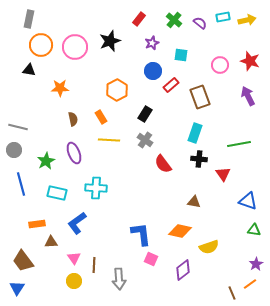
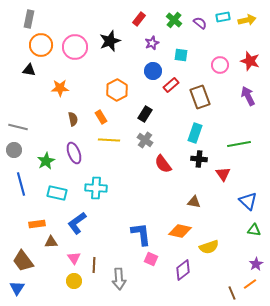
blue triangle at (248, 201): rotated 24 degrees clockwise
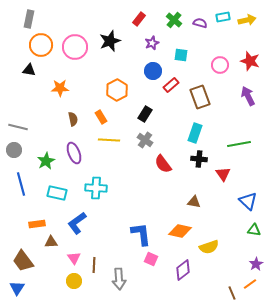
purple semicircle at (200, 23): rotated 24 degrees counterclockwise
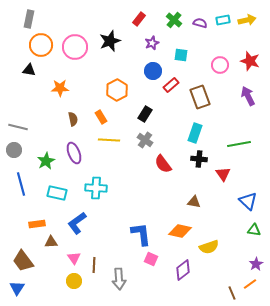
cyan rectangle at (223, 17): moved 3 px down
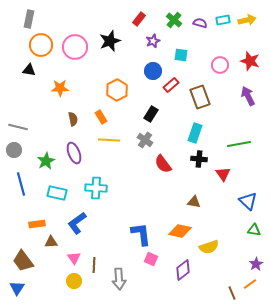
purple star at (152, 43): moved 1 px right, 2 px up
black rectangle at (145, 114): moved 6 px right
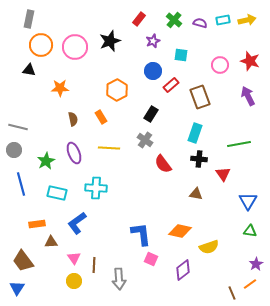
yellow line at (109, 140): moved 8 px down
blue triangle at (248, 201): rotated 18 degrees clockwise
brown triangle at (194, 202): moved 2 px right, 8 px up
green triangle at (254, 230): moved 4 px left, 1 px down
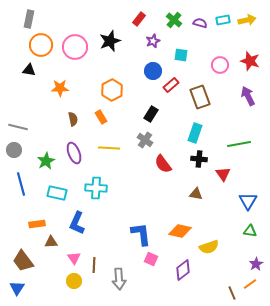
orange hexagon at (117, 90): moved 5 px left
blue L-shape at (77, 223): rotated 30 degrees counterclockwise
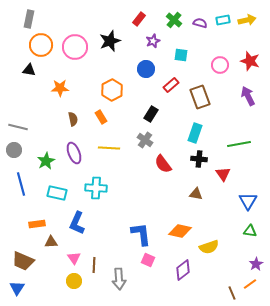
blue circle at (153, 71): moved 7 px left, 2 px up
pink square at (151, 259): moved 3 px left, 1 px down
brown trapezoid at (23, 261): rotated 30 degrees counterclockwise
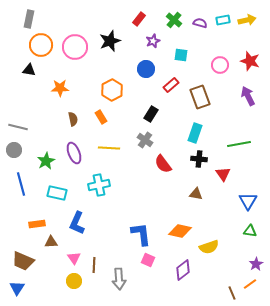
cyan cross at (96, 188): moved 3 px right, 3 px up; rotated 15 degrees counterclockwise
